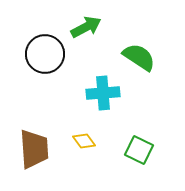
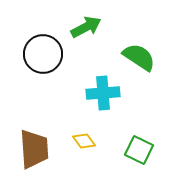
black circle: moved 2 px left
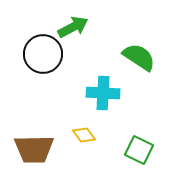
green arrow: moved 13 px left
cyan cross: rotated 8 degrees clockwise
yellow diamond: moved 6 px up
brown trapezoid: rotated 93 degrees clockwise
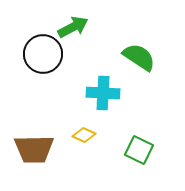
yellow diamond: rotated 30 degrees counterclockwise
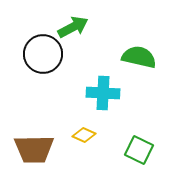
green semicircle: rotated 20 degrees counterclockwise
